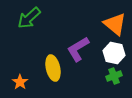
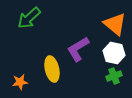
yellow ellipse: moved 1 px left, 1 px down
orange star: rotated 28 degrees clockwise
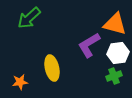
orange triangle: rotated 25 degrees counterclockwise
purple L-shape: moved 11 px right, 4 px up
white hexagon: moved 4 px right; rotated 20 degrees counterclockwise
yellow ellipse: moved 1 px up
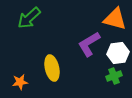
orange triangle: moved 5 px up
purple L-shape: moved 1 px up
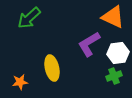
orange triangle: moved 2 px left, 2 px up; rotated 10 degrees clockwise
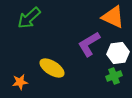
yellow ellipse: rotated 45 degrees counterclockwise
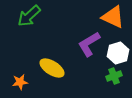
green arrow: moved 2 px up
white hexagon: rotated 10 degrees counterclockwise
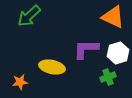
purple L-shape: moved 3 px left, 5 px down; rotated 32 degrees clockwise
yellow ellipse: moved 1 px up; rotated 20 degrees counterclockwise
green cross: moved 6 px left, 1 px down
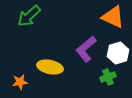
purple L-shape: rotated 40 degrees counterclockwise
yellow ellipse: moved 2 px left
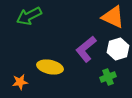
green arrow: rotated 15 degrees clockwise
white hexagon: moved 4 px up
